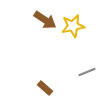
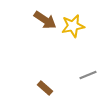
gray line: moved 1 px right, 3 px down
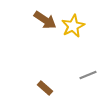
yellow star: rotated 15 degrees counterclockwise
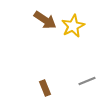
gray line: moved 1 px left, 6 px down
brown rectangle: rotated 28 degrees clockwise
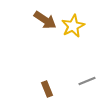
brown rectangle: moved 2 px right, 1 px down
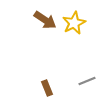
yellow star: moved 1 px right, 3 px up
brown rectangle: moved 1 px up
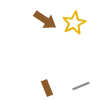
gray line: moved 6 px left, 5 px down
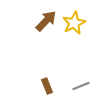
brown arrow: moved 1 px right, 1 px down; rotated 80 degrees counterclockwise
brown rectangle: moved 2 px up
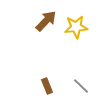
yellow star: moved 2 px right, 4 px down; rotated 20 degrees clockwise
gray line: rotated 66 degrees clockwise
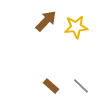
brown rectangle: moved 4 px right; rotated 28 degrees counterclockwise
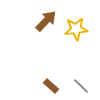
yellow star: moved 2 px down
